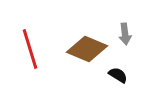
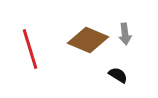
brown diamond: moved 1 px right, 9 px up
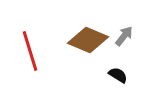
gray arrow: moved 1 px left, 2 px down; rotated 135 degrees counterclockwise
red line: moved 2 px down
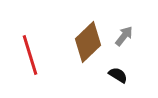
brown diamond: moved 2 px down; rotated 66 degrees counterclockwise
red line: moved 4 px down
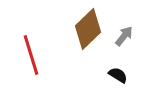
brown diamond: moved 13 px up
red line: moved 1 px right
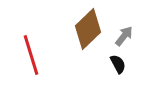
black semicircle: moved 11 px up; rotated 30 degrees clockwise
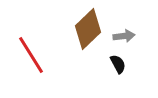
gray arrow: rotated 45 degrees clockwise
red line: rotated 15 degrees counterclockwise
